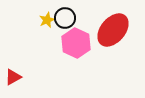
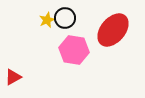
pink hexagon: moved 2 px left, 7 px down; rotated 16 degrees counterclockwise
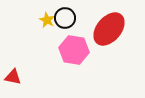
yellow star: rotated 21 degrees counterclockwise
red ellipse: moved 4 px left, 1 px up
red triangle: rotated 42 degrees clockwise
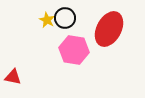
red ellipse: rotated 12 degrees counterclockwise
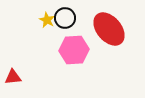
red ellipse: rotated 68 degrees counterclockwise
pink hexagon: rotated 12 degrees counterclockwise
red triangle: rotated 18 degrees counterclockwise
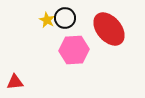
red triangle: moved 2 px right, 5 px down
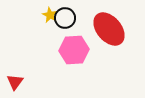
yellow star: moved 3 px right, 5 px up
red triangle: rotated 48 degrees counterclockwise
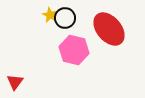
pink hexagon: rotated 16 degrees clockwise
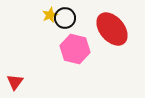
yellow star: rotated 21 degrees clockwise
red ellipse: moved 3 px right
pink hexagon: moved 1 px right, 1 px up
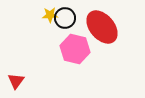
yellow star: rotated 21 degrees clockwise
red ellipse: moved 10 px left, 2 px up
red triangle: moved 1 px right, 1 px up
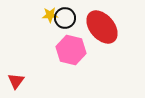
pink hexagon: moved 4 px left, 1 px down
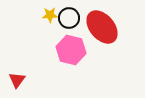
black circle: moved 4 px right
red triangle: moved 1 px right, 1 px up
